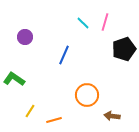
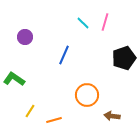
black pentagon: moved 9 px down
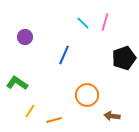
green L-shape: moved 3 px right, 4 px down
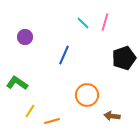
orange line: moved 2 px left, 1 px down
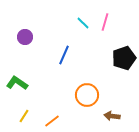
yellow line: moved 6 px left, 5 px down
orange line: rotated 21 degrees counterclockwise
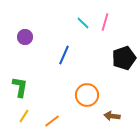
green L-shape: moved 3 px right, 4 px down; rotated 65 degrees clockwise
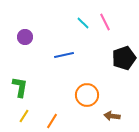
pink line: rotated 42 degrees counterclockwise
blue line: rotated 54 degrees clockwise
orange line: rotated 21 degrees counterclockwise
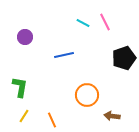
cyan line: rotated 16 degrees counterclockwise
orange line: moved 1 px up; rotated 56 degrees counterclockwise
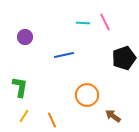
cyan line: rotated 24 degrees counterclockwise
brown arrow: moved 1 px right; rotated 28 degrees clockwise
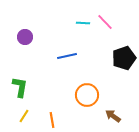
pink line: rotated 18 degrees counterclockwise
blue line: moved 3 px right, 1 px down
orange line: rotated 14 degrees clockwise
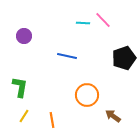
pink line: moved 2 px left, 2 px up
purple circle: moved 1 px left, 1 px up
blue line: rotated 24 degrees clockwise
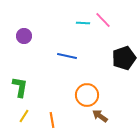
brown arrow: moved 13 px left
